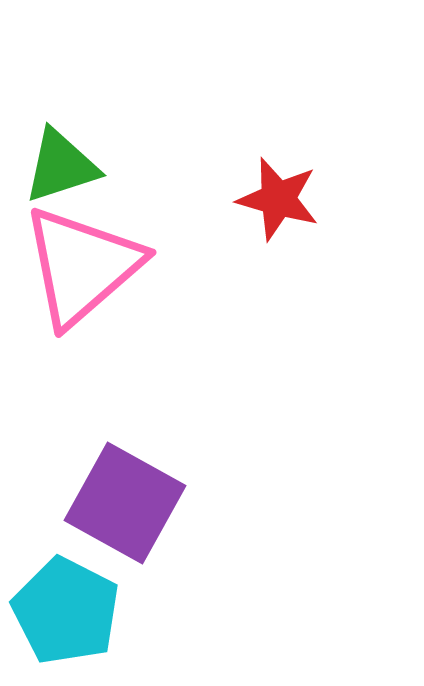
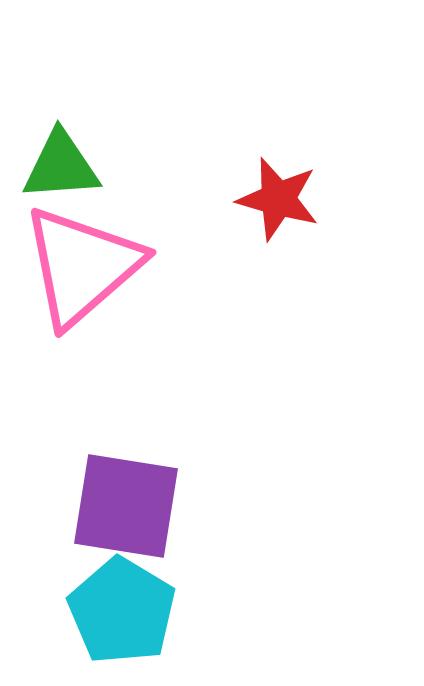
green triangle: rotated 14 degrees clockwise
purple square: moved 1 px right, 3 px down; rotated 20 degrees counterclockwise
cyan pentagon: moved 56 px right; rotated 4 degrees clockwise
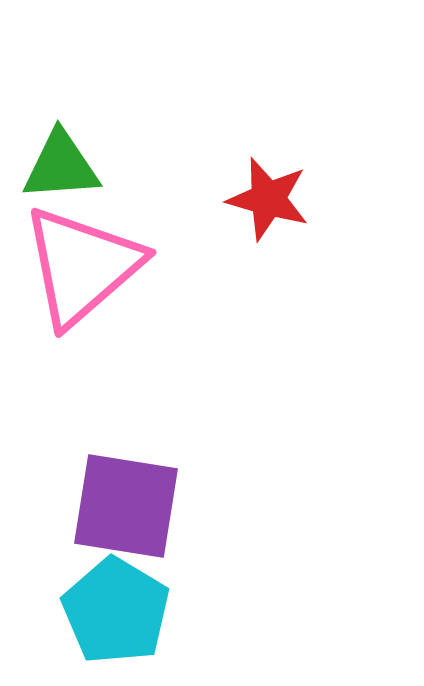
red star: moved 10 px left
cyan pentagon: moved 6 px left
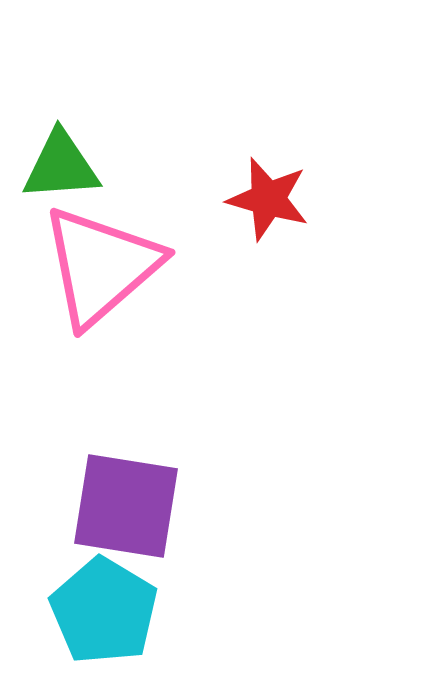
pink triangle: moved 19 px right
cyan pentagon: moved 12 px left
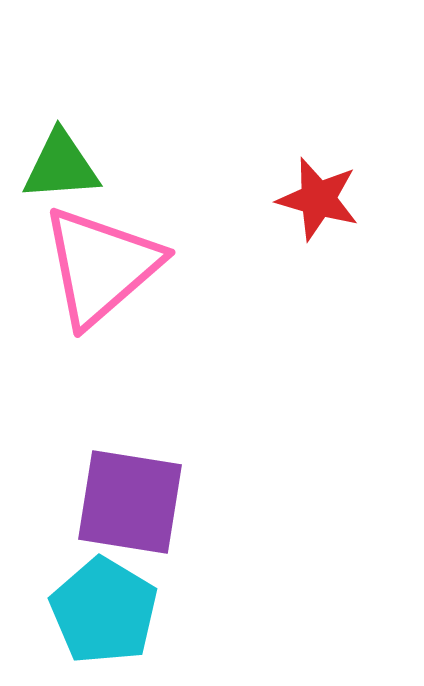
red star: moved 50 px right
purple square: moved 4 px right, 4 px up
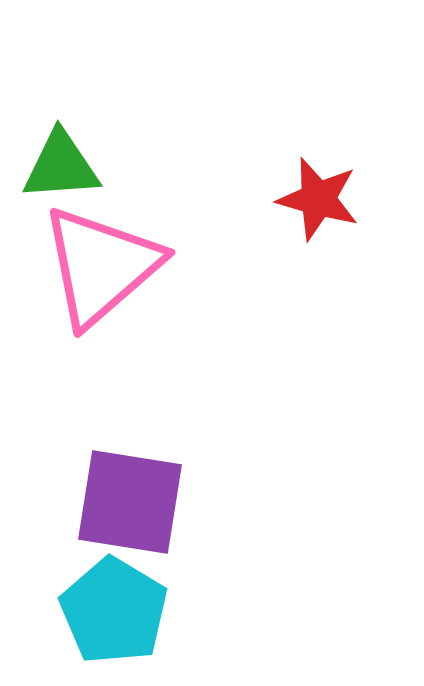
cyan pentagon: moved 10 px right
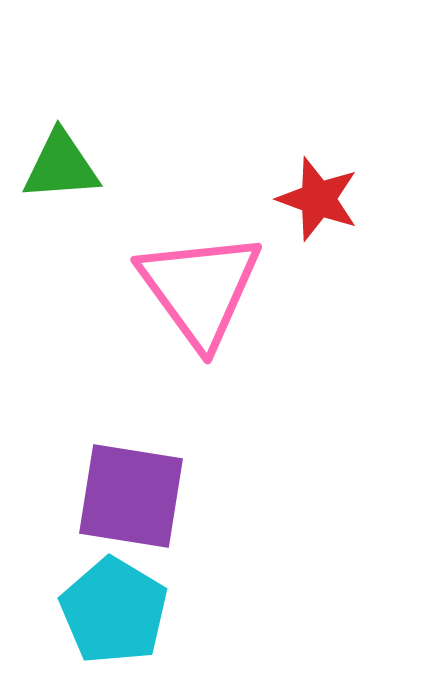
red star: rotated 4 degrees clockwise
pink triangle: moved 99 px right, 23 px down; rotated 25 degrees counterclockwise
purple square: moved 1 px right, 6 px up
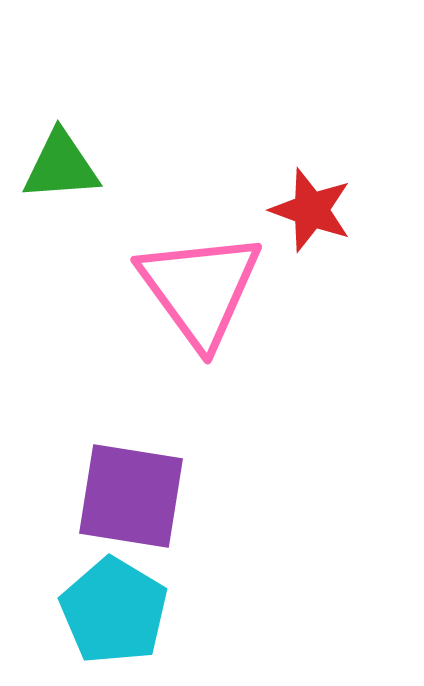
red star: moved 7 px left, 11 px down
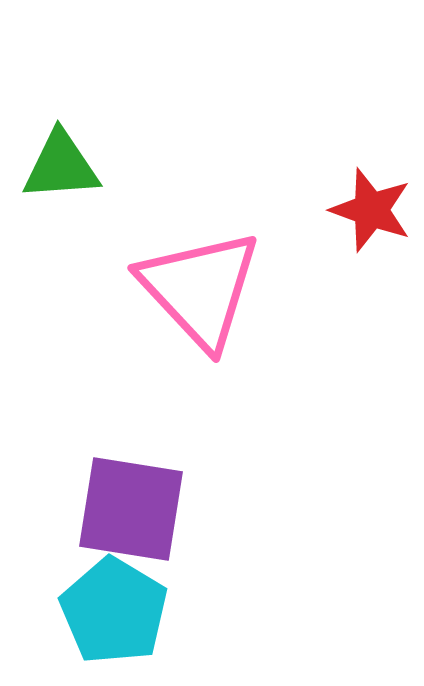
red star: moved 60 px right
pink triangle: rotated 7 degrees counterclockwise
purple square: moved 13 px down
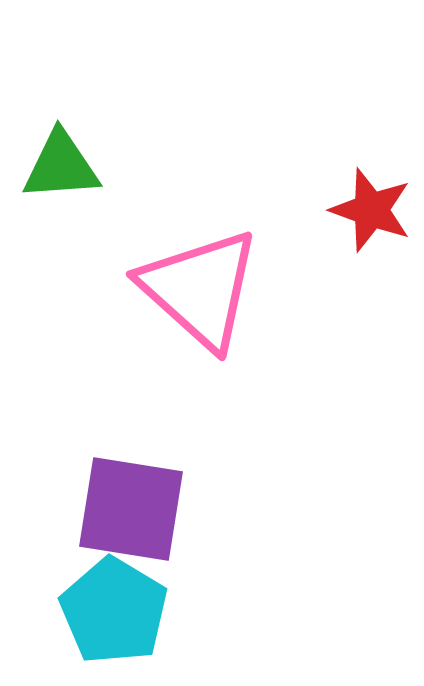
pink triangle: rotated 5 degrees counterclockwise
